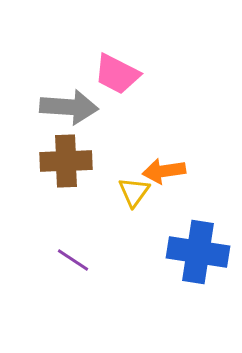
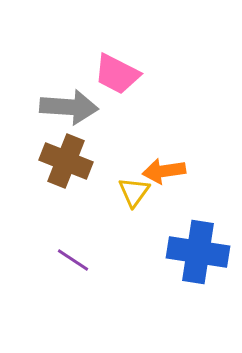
brown cross: rotated 24 degrees clockwise
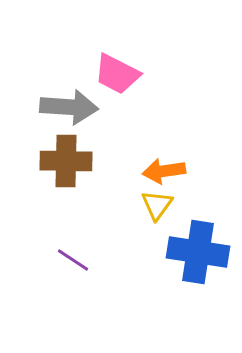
brown cross: rotated 21 degrees counterclockwise
yellow triangle: moved 23 px right, 13 px down
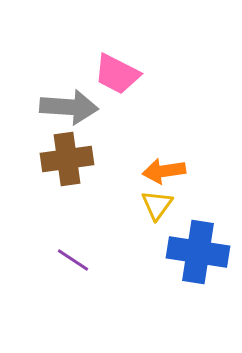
brown cross: moved 1 px right, 2 px up; rotated 9 degrees counterclockwise
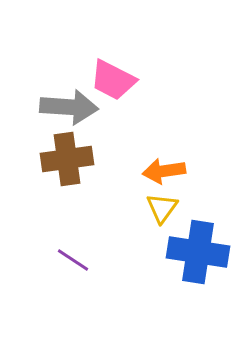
pink trapezoid: moved 4 px left, 6 px down
yellow triangle: moved 5 px right, 3 px down
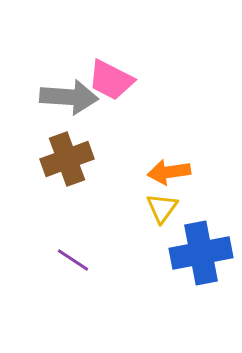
pink trapezoid: moved 2 px left
gray arrow: moved 10 px up
brown cross: rotated 12 degrees counterclockwise
orange arrow: moved 5 px right, 1 px down
blue cross: moved 3 px right, 1 px down; rotated 20 degrees counterclockwise
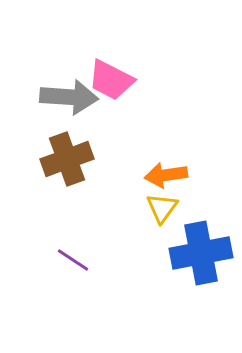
orange arrow: moved 3 px left, 3 px down
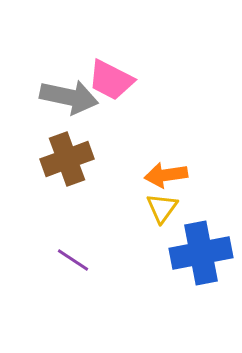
gray arrow: rotated 8 degrees clockwise
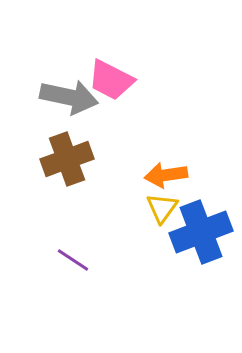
blue cross: moved 21 px up; rotated 10 degrees counterclockwise
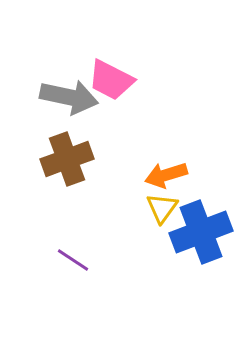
orange arrow: rotated 9 degrees counterclockwise
